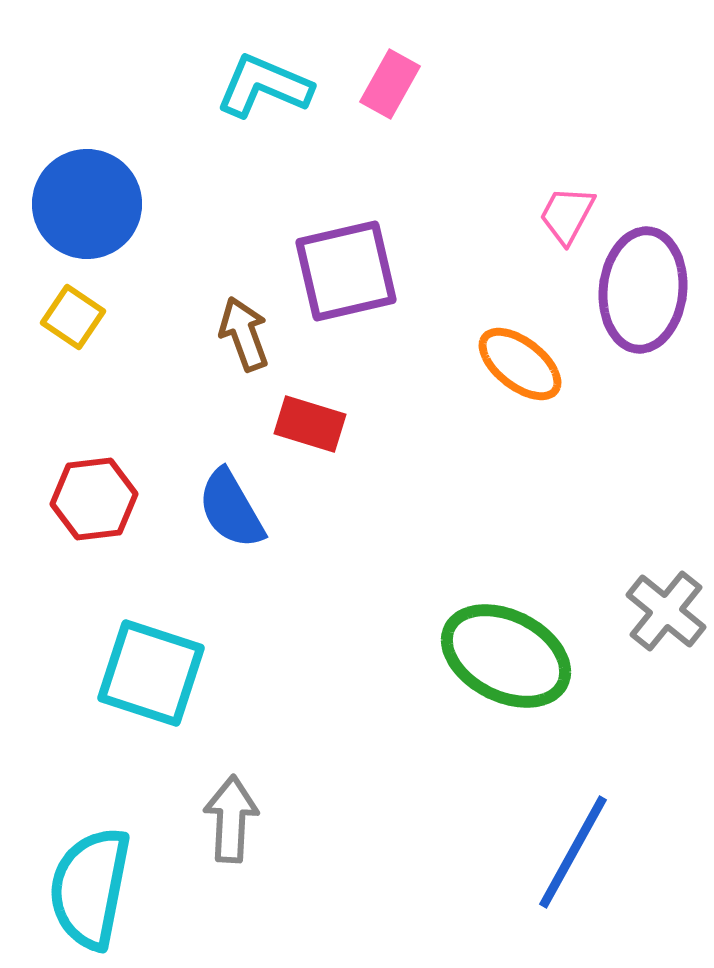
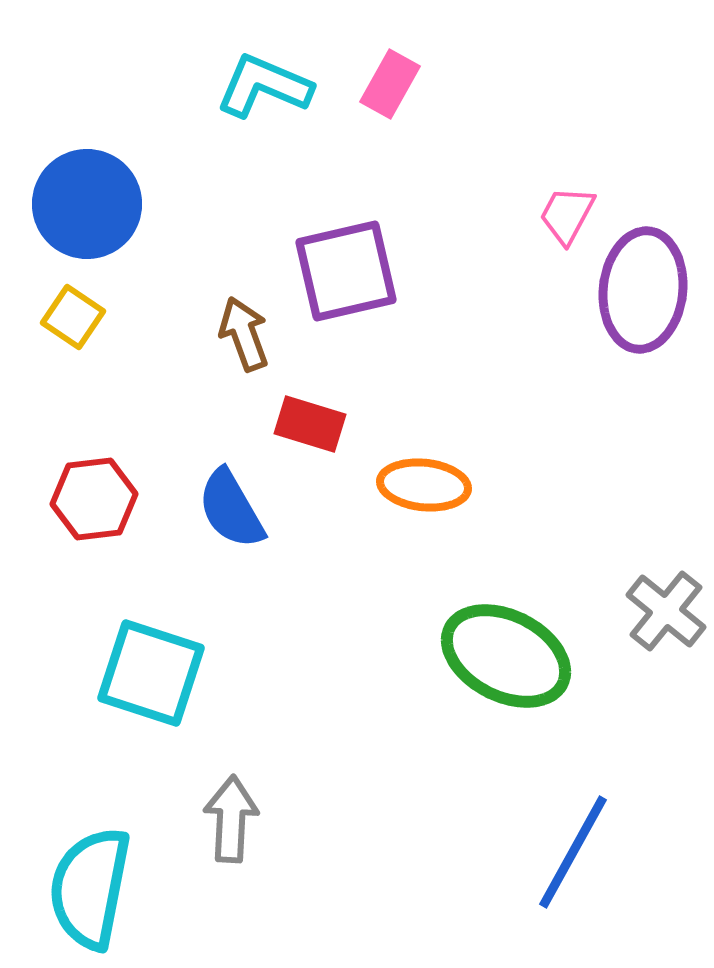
orange ellipse: moved 96 px left, 121 px down; rotated 32 degrees counterclockwise
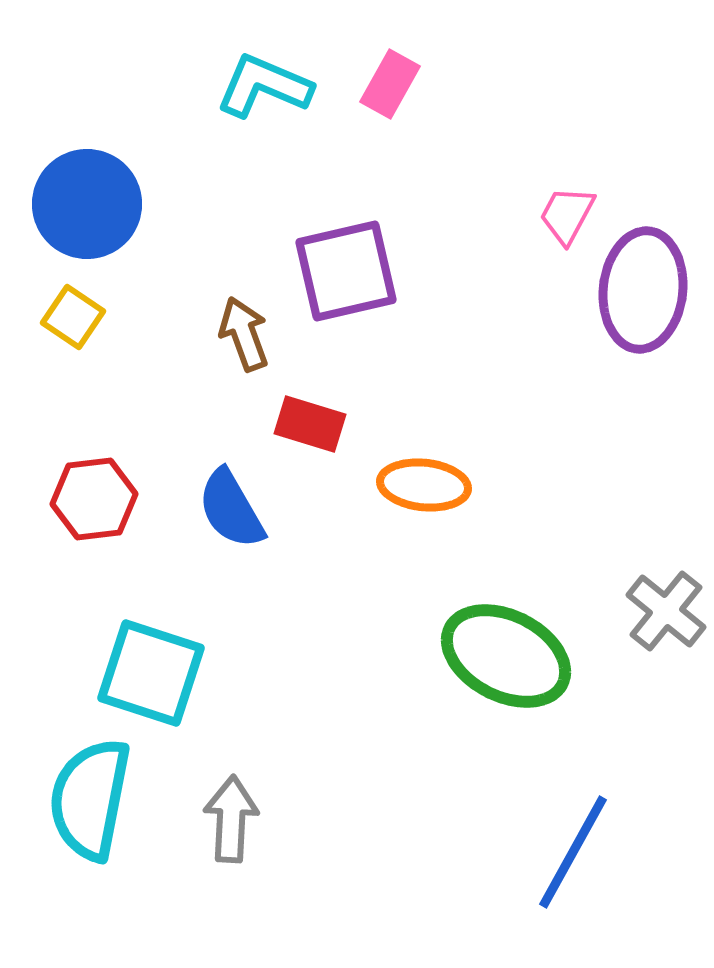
cyan semicircle: moved 89 px up
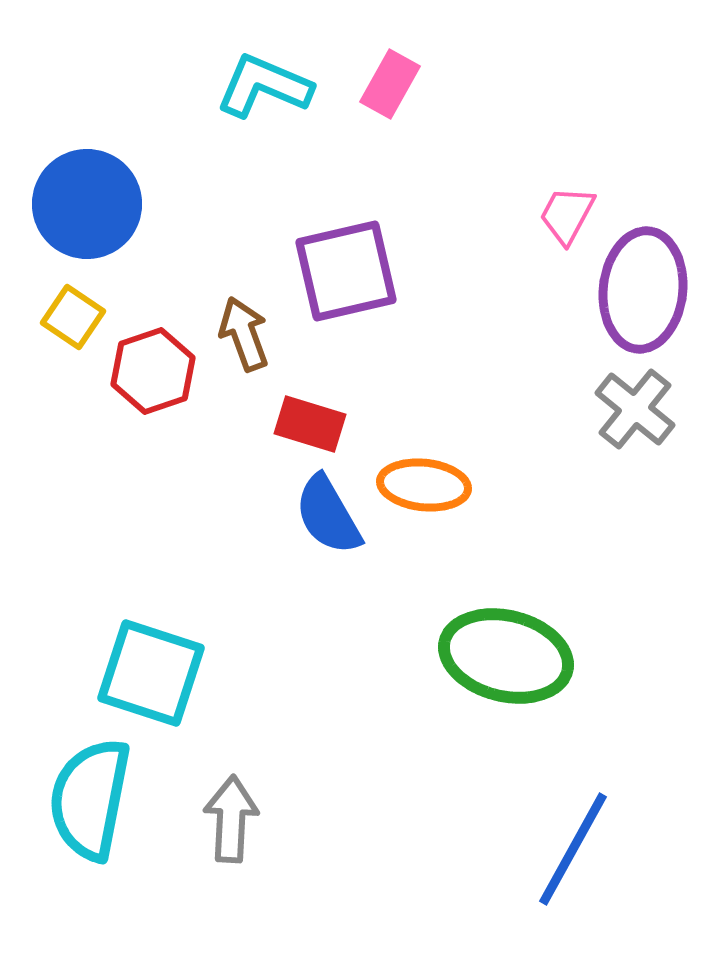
red hexagon: moved 59 px right, 128 px up; rotated 12 degrees counterclockwise
blue semicircle: moved 97 px right, 6 px down
gray cross: moved 31 px left, 202 px up
green ellipse: rotated 13 degrees counterclockwise
blue line: moved 3 px up
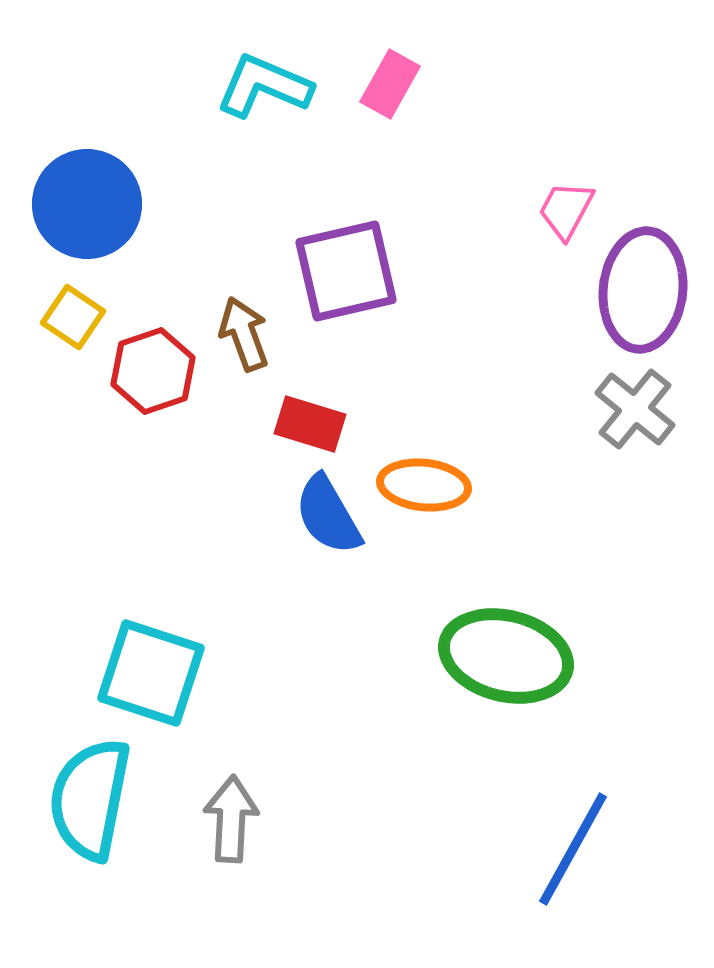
pink trapezoid: moved 1 px left, 5 px up
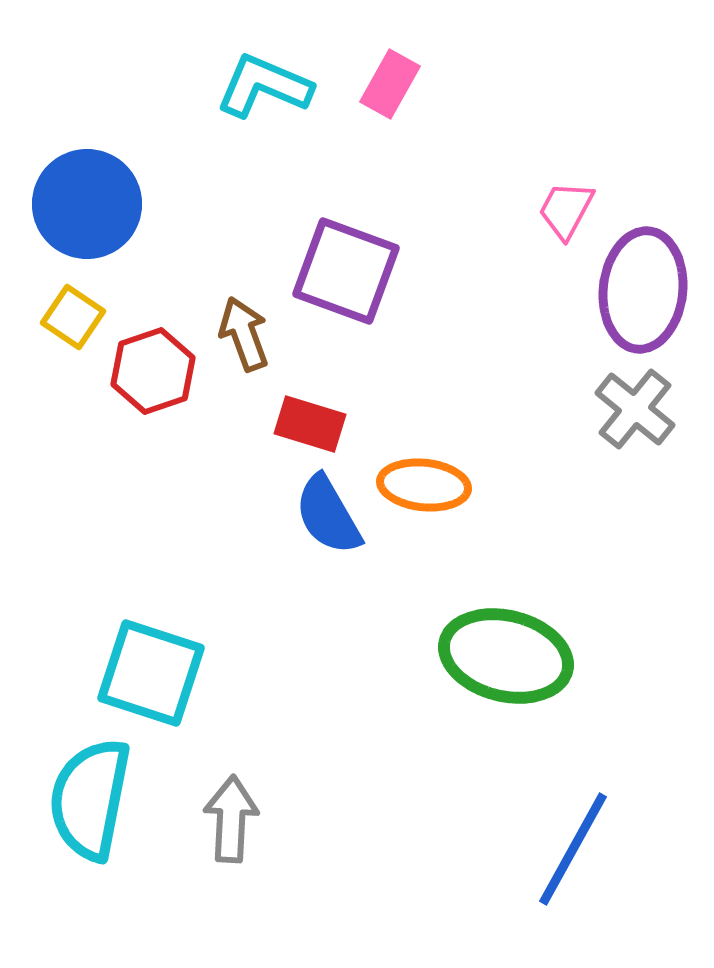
purple square: rotated 33 degrees clockwise
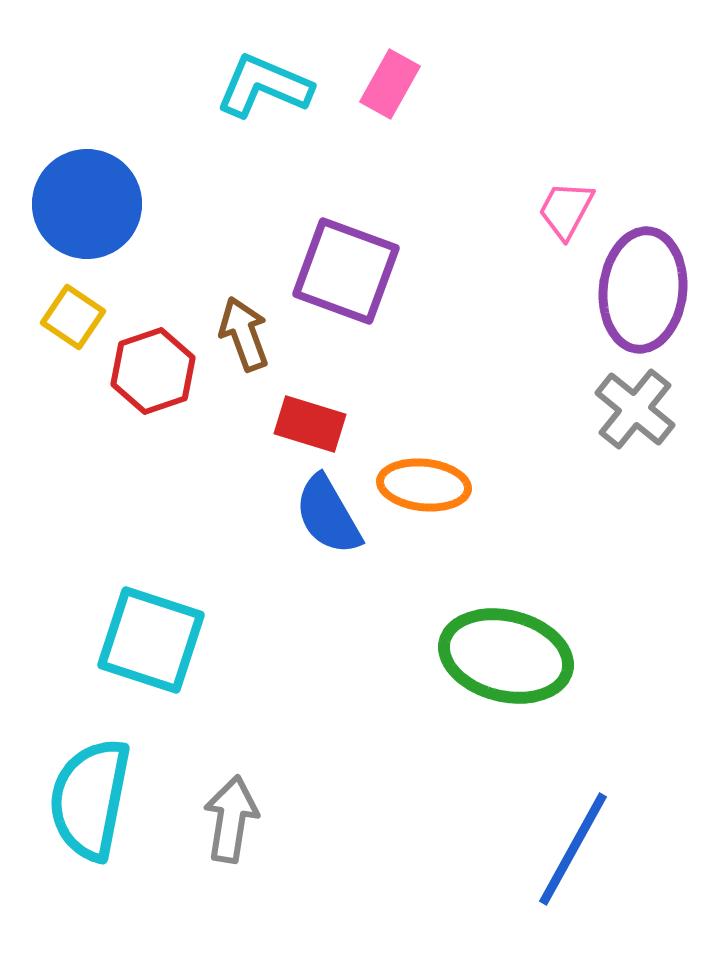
cyan square: moved 33 px up
gray arrow: rotated 6 degrees clockwise
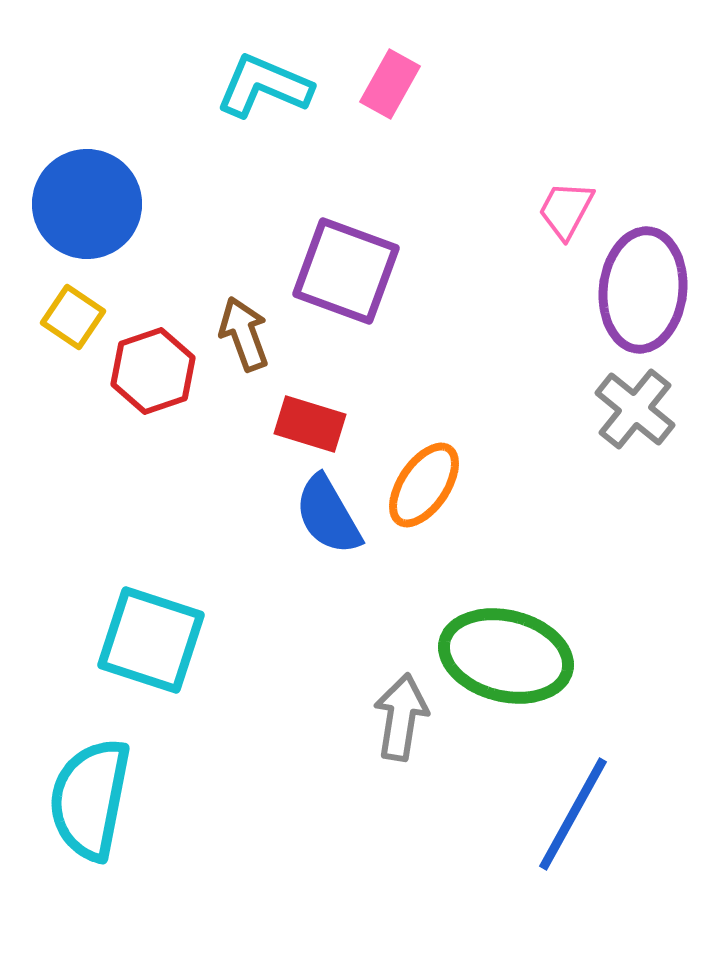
orange ellipse: rotated 62 degrees counterclockwise
gray arrow: moved 170 px right, 102 px up
blue line: moved 35 px up
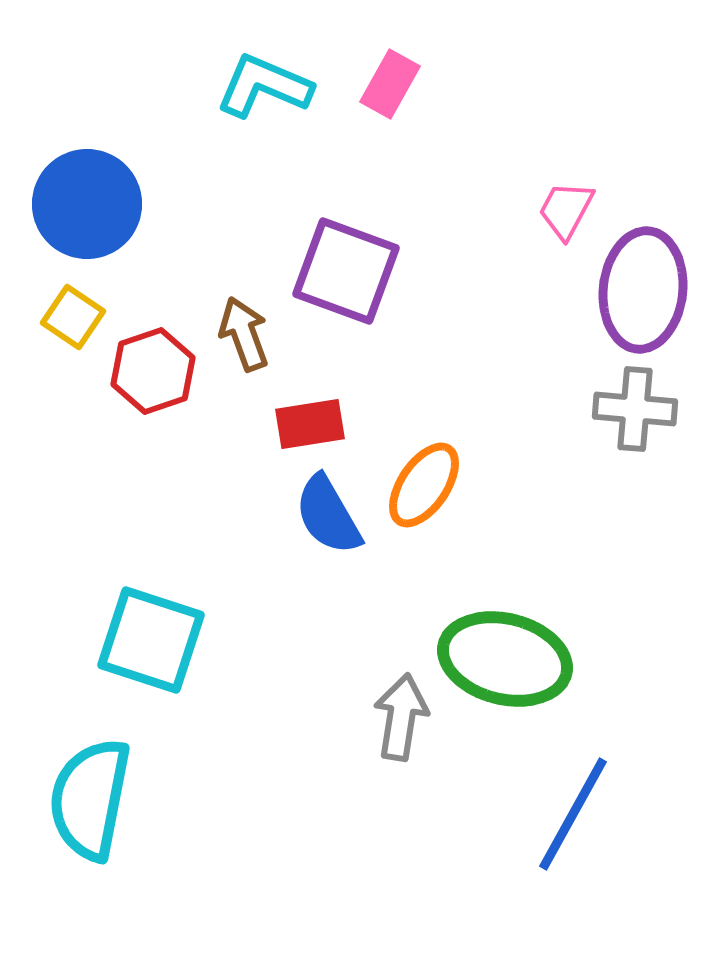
gray cross: rotated 34 degrees counterclockwise
red rectangle: rotated 26 degrees counterclockwise
green ellipse: moved 1 px left, 3 px down
